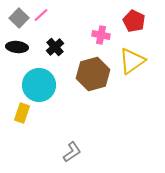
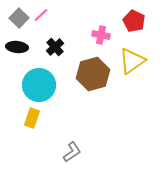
yellow rectangle: moved 10 px right, 5 px down
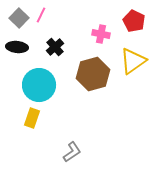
pink line: rotated 21 degrees counterclockwise
pink cross: moved 1 px up
yellow triangle: moved 1 px right
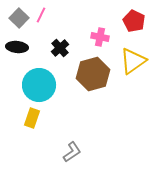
pink cross: moved 1 px left, 3 px down
black cross: moved 5 px right, 1 px down
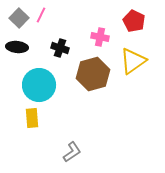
black cross: rotated 30 degrees counterclockwise
yellow rectangle: rotated 24 degrees counterclockwise
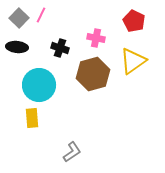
pink cross: moved 4 px left, 1 px down
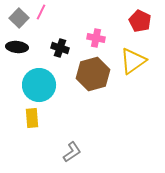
pink line: moved 3 px up
red pentagon: moved 6 px right
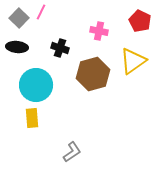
pink cross: moved 3 px right, 7 px up
cyan circle: moved 3 px left
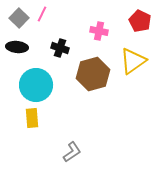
pink line: moved 1 px right, 2 px down
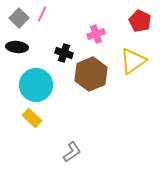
pink cross: moved 3 px left, 3 px down; rotated 30 degrees counterclockwise
black cross: moved 4 px right, 5 px down
brown hexagon: moved 2 px left; rotated 8 degrees counterclockwise
yellow rectangle: rotated 42 degrees counterclockwise
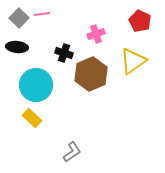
pink line: rotated 56 degrees clockwise
